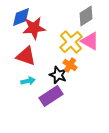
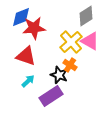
black star: moved 1 px right
cyan arrow: rotated 32 degrees counterclockwise
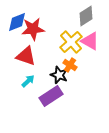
blue diamond: moved 4 px left, 5 px down
red star: moved 1 px left, 1 px down
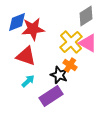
pink triangle: moved 2 px left, 2 px down
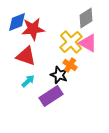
gray diamond: moved 2 px down
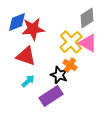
gray diamond: moved 1 px right
